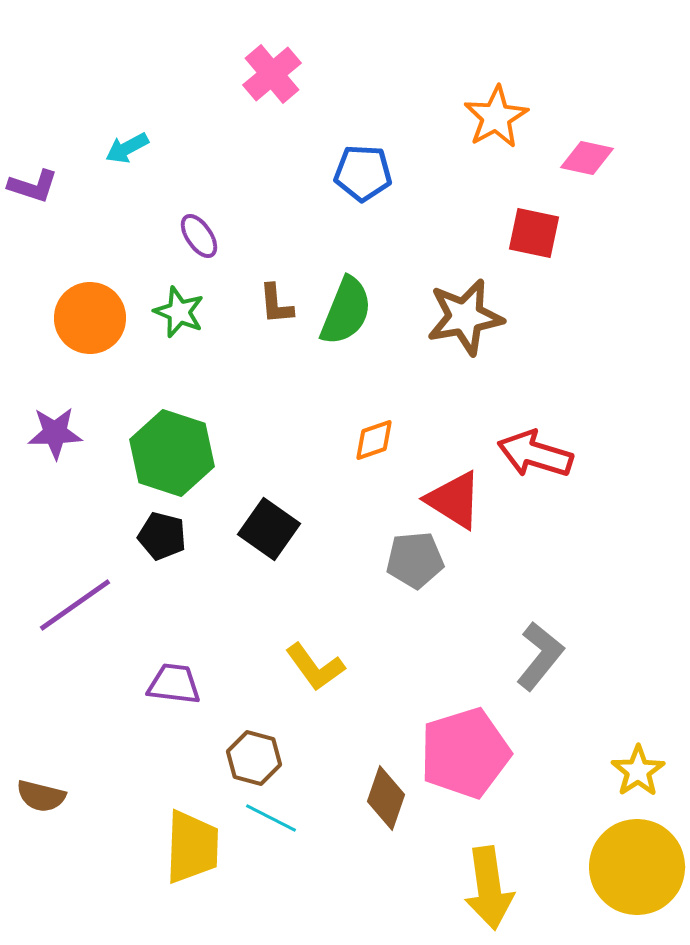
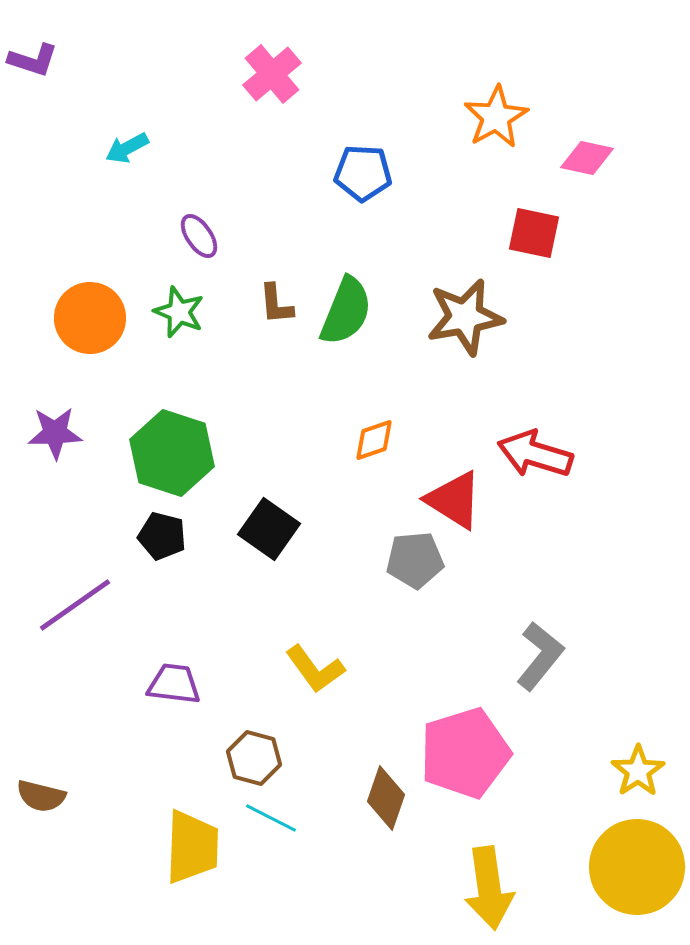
purple L-shape: moved 126 px up
yellow L-shape: moved 2 px down
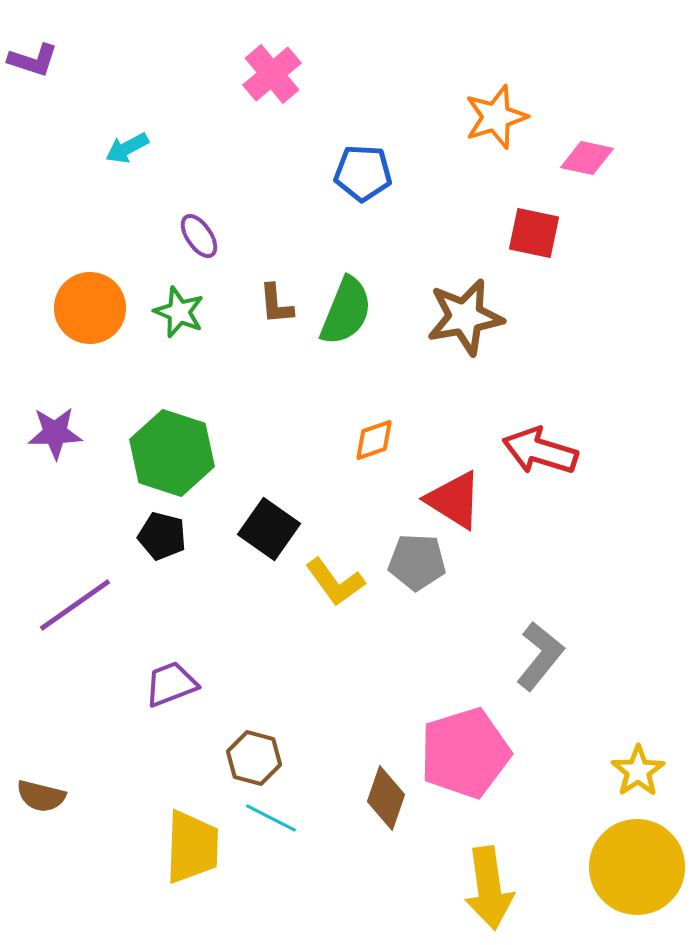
orange star: rotated 12 degrees clockwise
orange circle: moved 10 px up
red arrow: moved 5 px right, 3 px up
gray pentagon: moved 2 px right, 2 px down; rotated 8 degrees clockwise
yellow L-shape: moved 20 px right, 87 px up
purple trapezoid: moved 3 px left; rotated 28 degrees counterclockwise
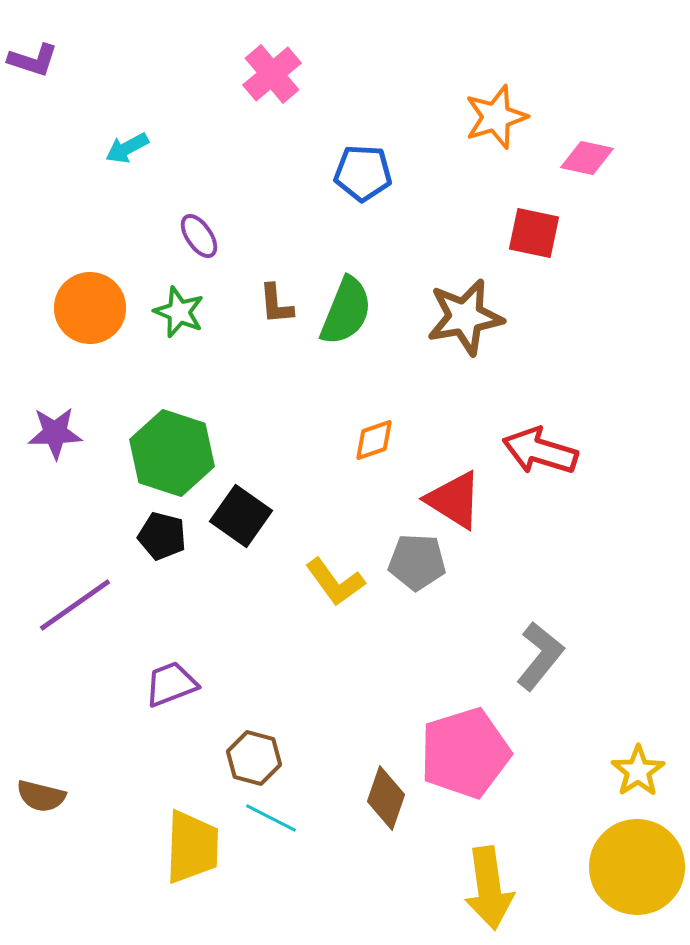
black square: moved 28 px left, 13 px up
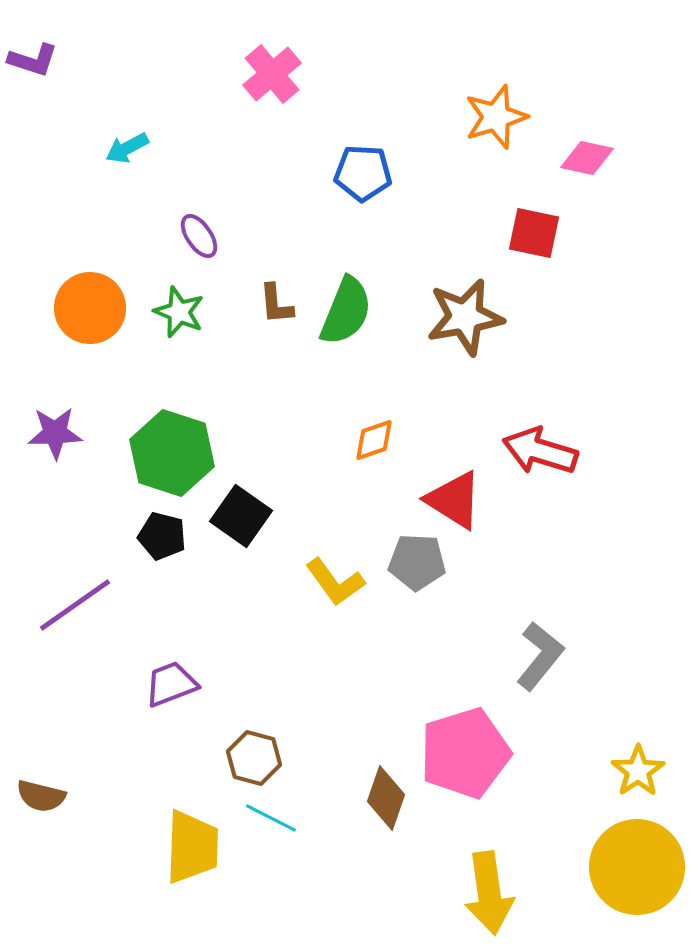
yellow arrow: moved 5 px down
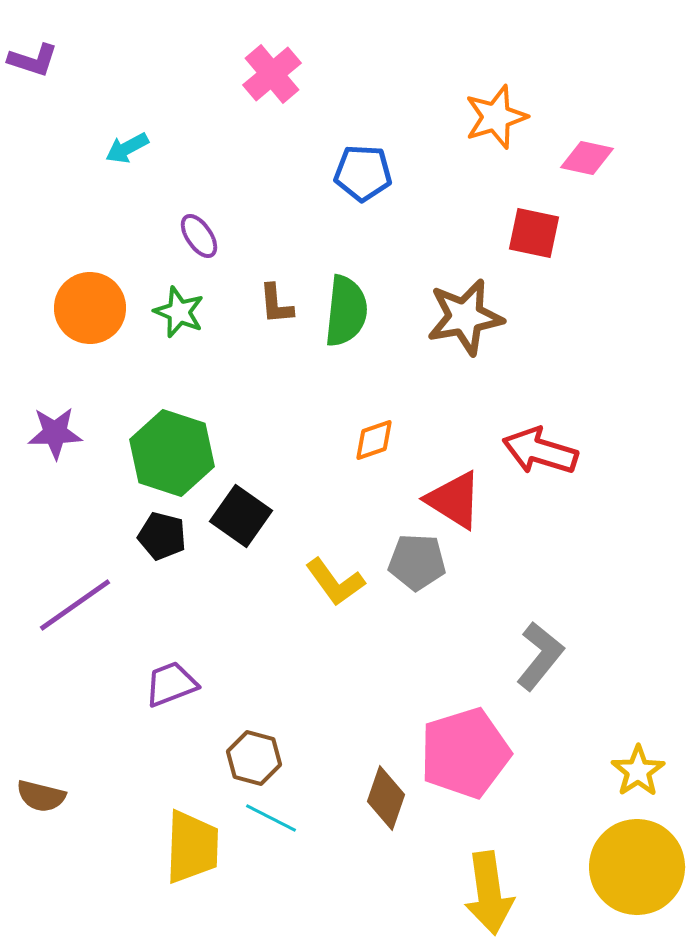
green semicircle: rotated 16 degrees counterclockwise
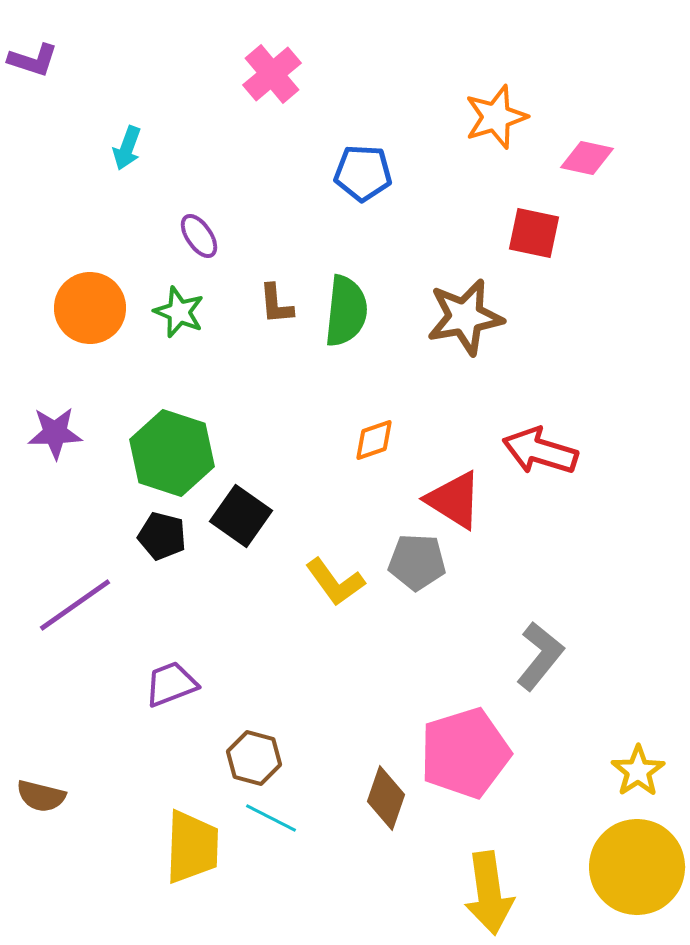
cyan arrow: rotated 42 degrees counterclockwise
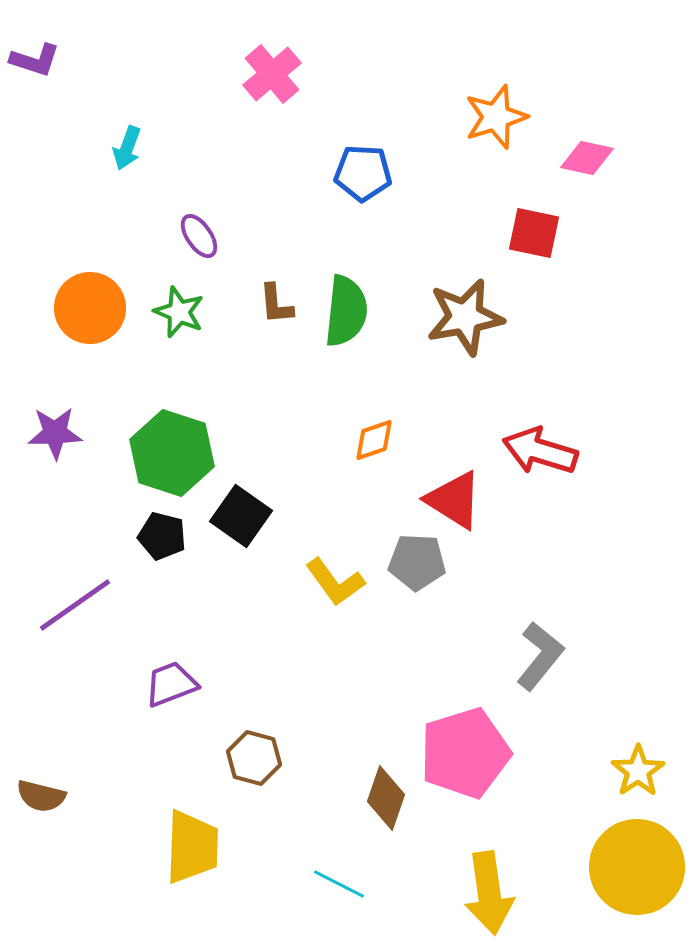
purple L-shape: moved 2 px right
cyan line: moved 68 px right, 66 px down
